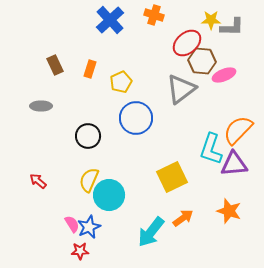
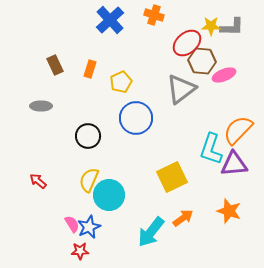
yellow star: moved 6 px down
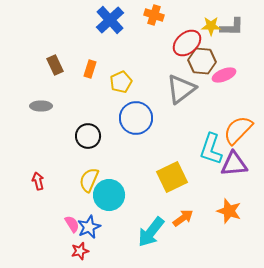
red arrow: rotated 36 degrees clockwise
red star: rotated 12 degrees counterclockwise
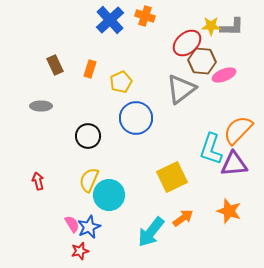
orange cross: moved 9 px left, 1 px down
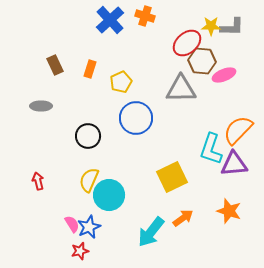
gray triangle: rotated 36 degrees clockwise
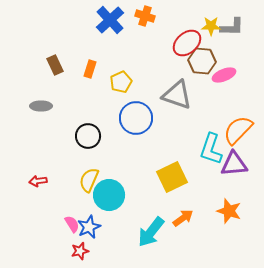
gray triangle: moved 4 px left, 6 px down; rotated 20 degrees clockwise
red arrow: rotated 84 degrees counterclockwise
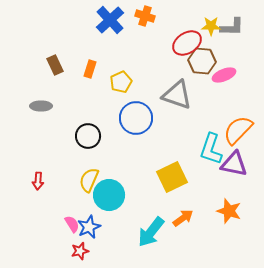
red ellipse: rotated 8 degrees clockwise
purple triangle: rotated 16 degrees clockwise
red arrow: rotated 78 degrees counterclockwise
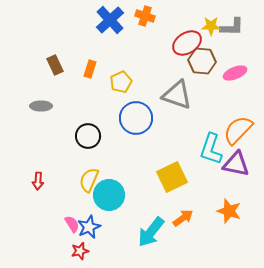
pink ellipse: moved 11 px right, 2 px up
purple triangle: moved 2 px right
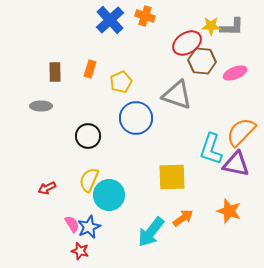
brown rectangle: moved 7 px down; rotated 24 degrees clockwise
orange semicircle: moved 3 px right, 2 px down
yellow square: rotated 24 degrees clockwise
red arrow: moved 9 px right, 7 px down; rotated 60 degrees clockwise
red star: rotated 30 degrees clockwise
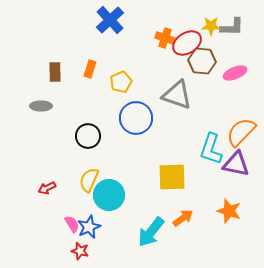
orange cross: moved 20 px right, 22 px down
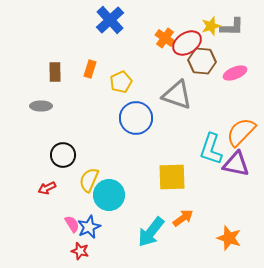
yellow star: rotated 18 degrees counterclockwise
orange cross: rotated 18 degrees clockwise
black circle: moved 25 px left, 19 px down
orange star: moved 27 px down
